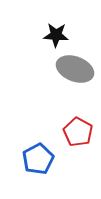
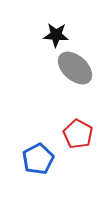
gray ellipse: moved 1 px up; rotated 21 degrees clockwise
red pentagon: moved 2 px down
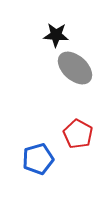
blue pentagon: rotated 12 degrees clockwise
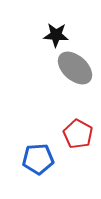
blue pentagon: rotated 12 degrees clockwise
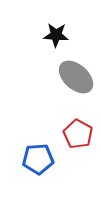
gray ellipse: moved 1 px right, 9 px down
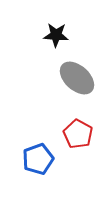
gray ellipse: moved 1 px right, 1 px down
blue pentagon: rotated 16 degrees counterclockwise
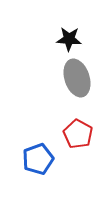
black star: moved 13 px right, 4 px down
gray ellipse: rotated 30 degrees clockwise
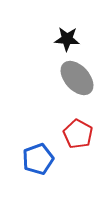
black star: moved 2 px left
gray ellipse: rotated 24 degrees counterclockwise
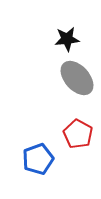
black star: rotated 10 degrees counterclockwise
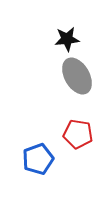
gray ellipse: moved 2 px up; rotated 12 degrees clockwise
red pentagon: rotated 20 degrees counterclockwise
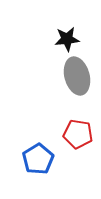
gray ellipse: rotated 15 degrees clockwise
blue pentagon: rotated 12 degrees counterclockwise
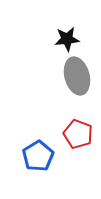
red pentagon: rotated 12 degrees clockwise
blue pentagon: moved 3 px up
